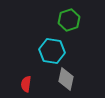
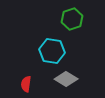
green hexagon: moved 3 px right, 1 px up
gray diamond: rotated 70 degrees counterclockwise
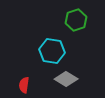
green hexagon: moved 4 px right, 1 px down
red semicircle: moved 2 px left, 1 px down
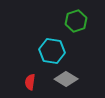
green hexagon: moved 1 px down
red semicircle: moved 6 px right, 3 px up
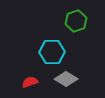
cyan hexagon: moved 1 px down; rotated 10 degrees counterclockwise
red semicircle: rotated 63 degrees clockwise
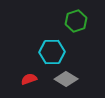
red semicircle: moved 1 px left, 3 px up
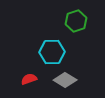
gray diamond: moved 1 px left, 1 px down
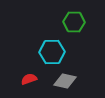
green hexagon: moved 2 px left, 1 px down; rotated 20 degrees clockwise
gray diamond: moved 1 px down; rotated 20 degrees counterclockwise
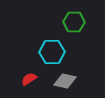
red semicircle: rotated 14 degrees counterclockwise
